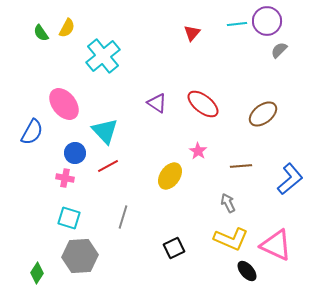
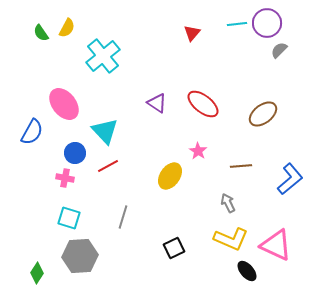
purple circle: moved 2 px down
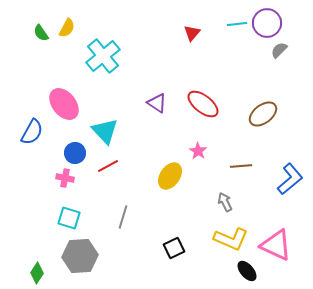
gray arrow: moved 3 px left, 1 px up
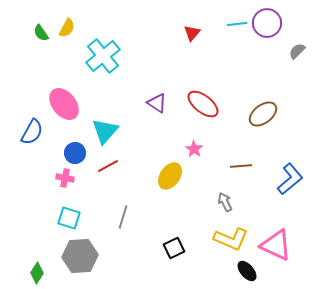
gray semicircle: moved 18 px right, 1 px down
cyan triangle: rotated 24 degrees clockwise
pink star: moved 4 px left, 2 px up
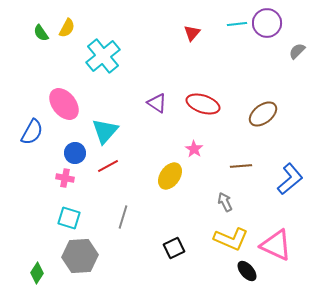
red ellipse: rotated 20 degrees counterclockwise
